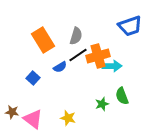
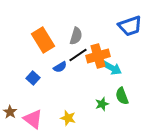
cyan arrow: moved 2 px down; rotated 30 degrees clockwise
brown star: moved 2 px left; rotated 24 degrees clockwise
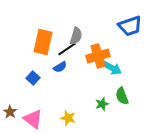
orange rectangle: moved 2 px down; rotated 45 degrees clockwise
black line: moved 11 px left, 6 px up
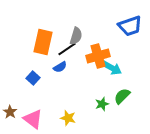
green semicircle: rotated 66 degrees clockwise
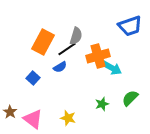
orange rectangle: rotated 15 degrees clockwise
green semicircle: moved 8 px right, 2 px down
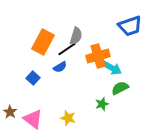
green semicircle: moved 10 px left, 10 px up; rotated 18 degrees clockwise
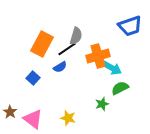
orange rectangle: moved 1 px left, 2 px down
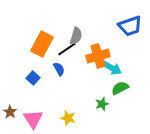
blue semicircle: moved 1 px left, 2 px down; rotated 88 degrees counterclockwise
pink triangle: rotated 20 degrees clockwise
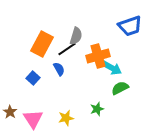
green star: moved 5 px left, 5 px down
yellow star: moved 2 px left; rotated 28 degrees counterclockwise
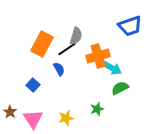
blue square: moved 7 px down
